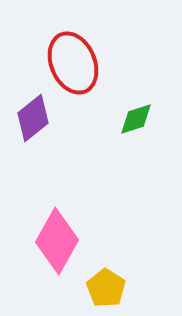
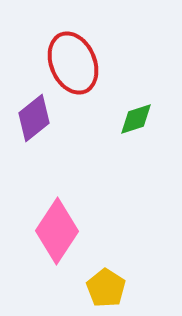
purple diamond: moved 1 px right
pink diamond: moved 10 px up; rotated 4 degrees clockwise
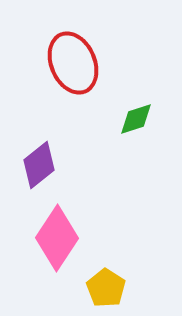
purple diamond: moved 5 px right, 47 px down
pink diamond: moved 7 px down
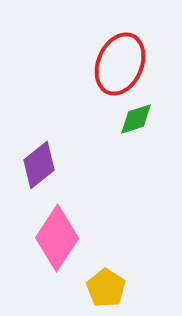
red ellipse: moved 47 px right, 1 px down; rotated 46 degrees clockwise
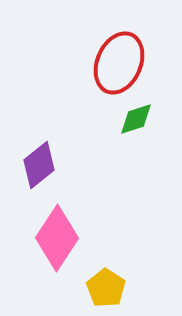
red ellipse: moved 1 px left, 1 px up
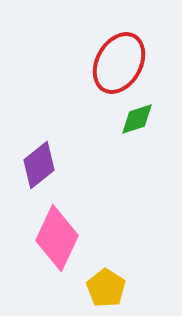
red ellipse: rotated 6 degrees clockwise
green diamond: moved 1 px right
pink diamond: rotated 8 degrees counterclockwise
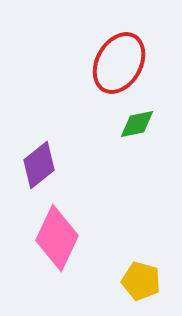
green diamond: moved 5 px down; rotated 6 degrees clockwise
yellow pentagon: moved 35 px right, 7 px up; rotated 18 degrees counterclockwise
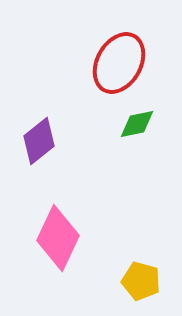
purple diamond: moved 24 px up
pink diamond: moved 1 px right
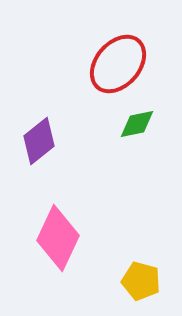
red ellipse: moved 1 px left, 1 px down; rotated 12 degrees clockwise
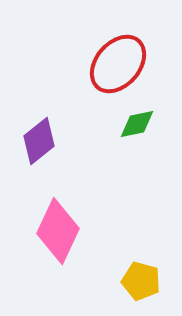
pink diamond: moved 7 px up
